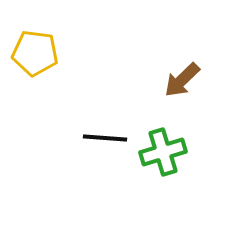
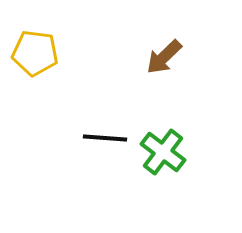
brown arrow: moved 18 px left, 23 px up
green cross: rotated 36 degrees counterclockwise
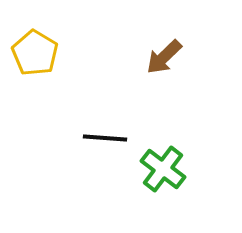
yellow pentagon: rotated 24 degrees clockwise
green cross: moved 17 px down
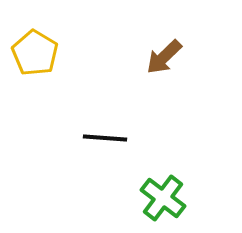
green cross: moved 29 px down
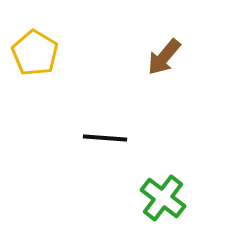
brown arrow: rotated 6 degrees counterclockwise
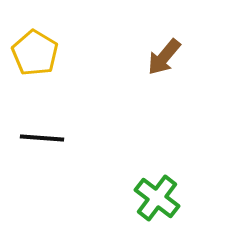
black line: moved 63 px left
green cross: moved 6 px left
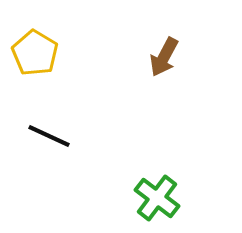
brown arrow: rotated 12 degrees counterclockwise
black line: moved 7 px right, 2 px up; rotated 21 degrees clockwise
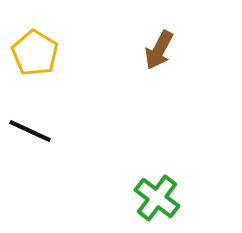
brown arrow: moved 5 px left, 7 px up
black line: moved 19 px left, 5 px up
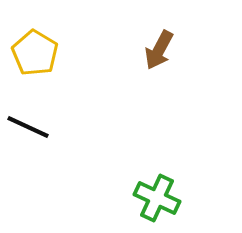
black line: moved 2 px left, 4 px up
green cross: rotated 12 degrees counterclockwise
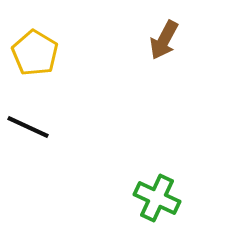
brown arrow: moved 5 px right, 10 px up
